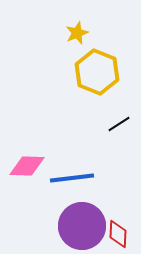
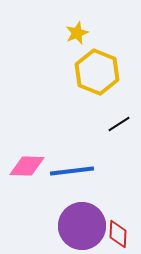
blue line: moved 7 px up
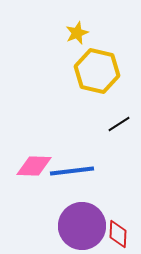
yellow hexagon: moved 1 px up; rotated 9 degrees counterclockwise
pink diamond: moved 7 px right
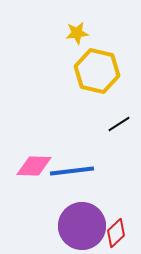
yellow star: rotated 15 degrees clockwise
red diamond: moved 2 px left, 1 px up; rotated 44 degrees clockwise
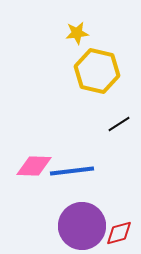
red diamond: moved 3 px right; rotated 28 degrees clockwise
